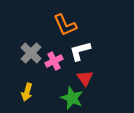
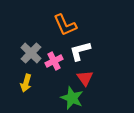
yellow arrow: moved 1 px left, 9 px up
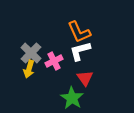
orange L-shape: moved 14 px right, 7 px down
yellow arrow: moved 3 px right, 14 px up
green star: rotated 10 degrees clockwise
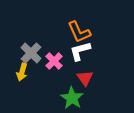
pink cross: rotated 18 degrees counterclockwise
yellow arrow: moved 7 px left, 3 px down
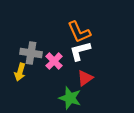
gray cross: rotated 35 degrees counterclockwise
yellow arrow: moved 2 px left
red triangle: rotated 30 degrees clockwise
green star: moved 2 px left; rotated 15 degrees counterclockwise
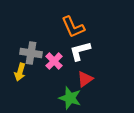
orange L-shape: moved 6 px left, 5 px up
red triangle: moved 1 px down
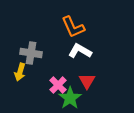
white L-shape: rotated 45 degrees clockwise
pink cross: moved 4 px right, 24 px down
red triangle: moved 2 px right, 2 px down; rotated 24 degrees counterclockwise
green star: rotated 20 degrees clockwise
